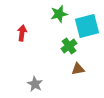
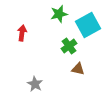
cyan square: moved 1 px right, 1 px up; rotated 15 degrees counterclockwise
brown triangle: rotated 24 degrees clockwise
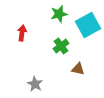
green cross: moved 8 px left
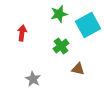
gray star: moved 2 px left, 5 px up
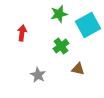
gray star: moved 5 px right, 4 px up
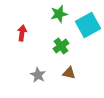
brown triangle: moved 9 px left, 4 px down
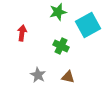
green star: moved 1 px left, 2 px up
green cross: rotated 28 degrees counterclockwise
brown triangle: moved 1 px left, 4 px down
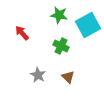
green star: moved 1 px right, 3 px down; rotated 24 degrees clockwise
red arrow: rotated 49 degrees counterclockwise
brown triangle: rotated 32 degrees clockwise
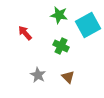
red arrow: moved 3 px right
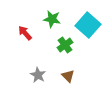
green star: moved 7 px left, 4 px down
cyan square: rotated 20 degrees counterclockwise
green cross: moved 4 px right, 1 px up; rotated 28 degrees clockwise
brown triangle: moved 1 px up
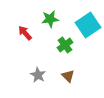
green star: moved 2 px left; rotated 18 degrees counterclockwise
cyan square: rotated 15 degrees clockwise
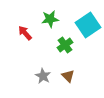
gray star: moved 5 px right, 1 px down
